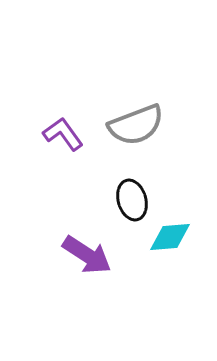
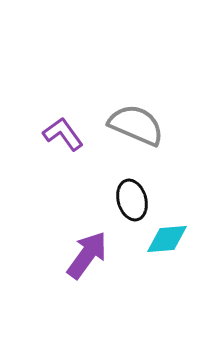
gray semicircle: rotated 136 degrees counterclockwise
cyan diamond: moved 3 px left, 2 px down
purple arrow: rotated 87 degrees counterclockwise
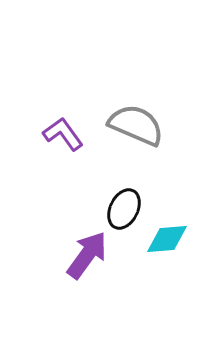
black ellipse: moved 8 px left, 9 px down; rotated 42 degrees clockwise
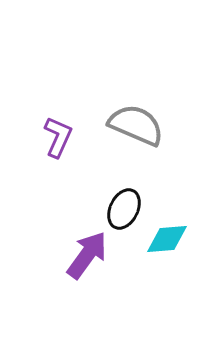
purple L-shape: moved 5 px left, 3 px down; rotated 60 degrees clockwise
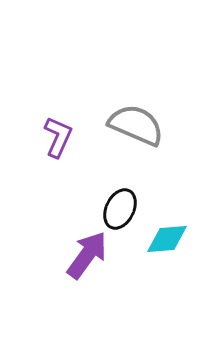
black ellipse: moved 4 px left
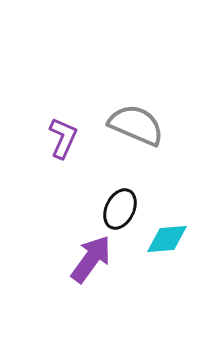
purple L-shape: moved 5 px right, 1 px down
purple arrow: moved 4 px right, 4 px down
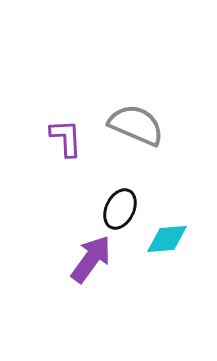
purple L-shape: moved 3 px right; rotated 27 degrees counterclockwise
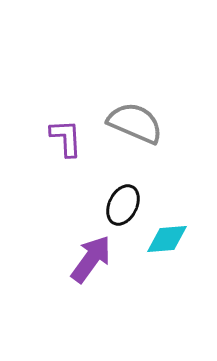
gray semicircle: moved 1 px left, 2 px up
black ellipse: moved 3 px right, 4 px up
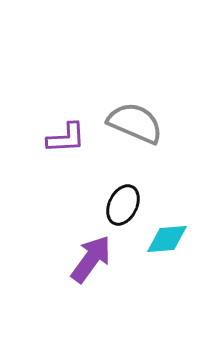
purple L-shape: rotated 90 degrees clockwise
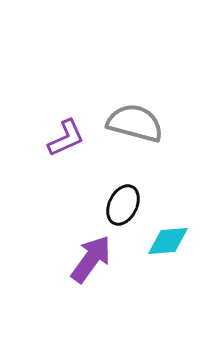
gray semicircle: rotated 8 degrees counterclockwise
purple L-shape: rotated 21 degrees counterclockwise
cyan diamond: moved 1 px right, 2 px down
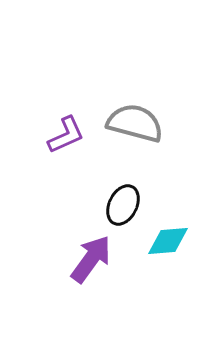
purple L-shape: moved 3 px up
